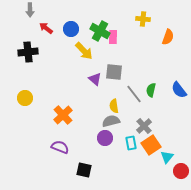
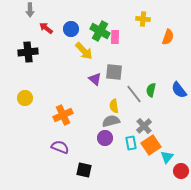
pink rectangle: moved 2 px right
orange cross: rotated 18 degrees clockwise
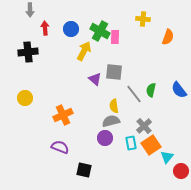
red arrow: moved 1 px left; rotated 48 degrees clockwise
yellow arrow: rotated 108 degrees counterclockwise
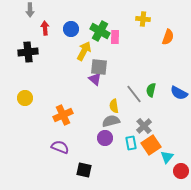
gray square: moved 15 px left, 5 px up
blue semicircle: moved 3 px down; rotated 24 degrees counterclockwise
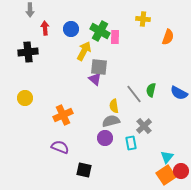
orange square: moved 15 px right, 30 px down
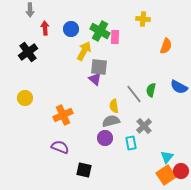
orange semicircle: moved 2 px left, 9 px down
black cross: rotated 30 degrees counterclockwise
blue semicircle: moved 6 px up
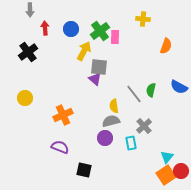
green cross: rotated 24 degrees clockwise
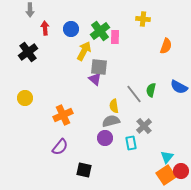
purple semicircle: rotated 108 degrees clockwise
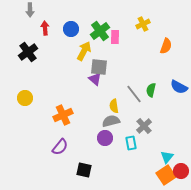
yellow cross: moved 5 px down; rotated 32 degrees counterclockwise
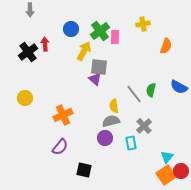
yellow cross: rotated 16 degrees clockwise
red arrow: moved 16 px down
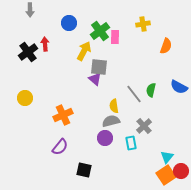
blue circle: moved 2 px left, 6 px up
